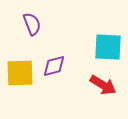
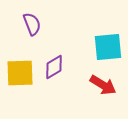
cyan square: rotated 8 degrees counterclockwise
purple diamond: moved 1 px down; rotated 15 degrees counterclockwise
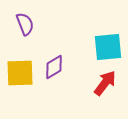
purple semicircle: moved 7 px left
red arrow: moved 2 px right, 2 px up; rotated 84 degrees counterclockwise
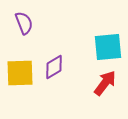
purple semicircle: moved 1 px left, 1 px up
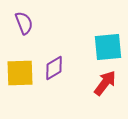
purple diamond: moved 1 px down
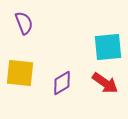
purple diamond: moved 8 px right, 15 px down
yellow square: rotated 8 degrees clockwise
red arrow: rotated 88 degrees clockwise
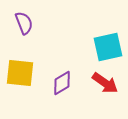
cyan square: rotated 8 degrees counterclockwise
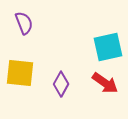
purple diamond: moved 1 px left, 1 px down; rotated 30 degrees counterclockwise
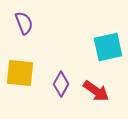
red arrow: moved 9 px left, 8 px down
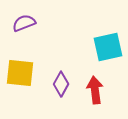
purple semicircle: rotated 90 degrees counterclockwise
red arrow: moved 1 px left, 1 px up; rotated 132 degrees counterclockwise
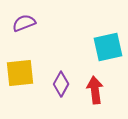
yellow square: rotated 12 degrees counterclockwise
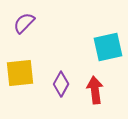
purple semicircle: rotated 25 degrees counterclockwise
